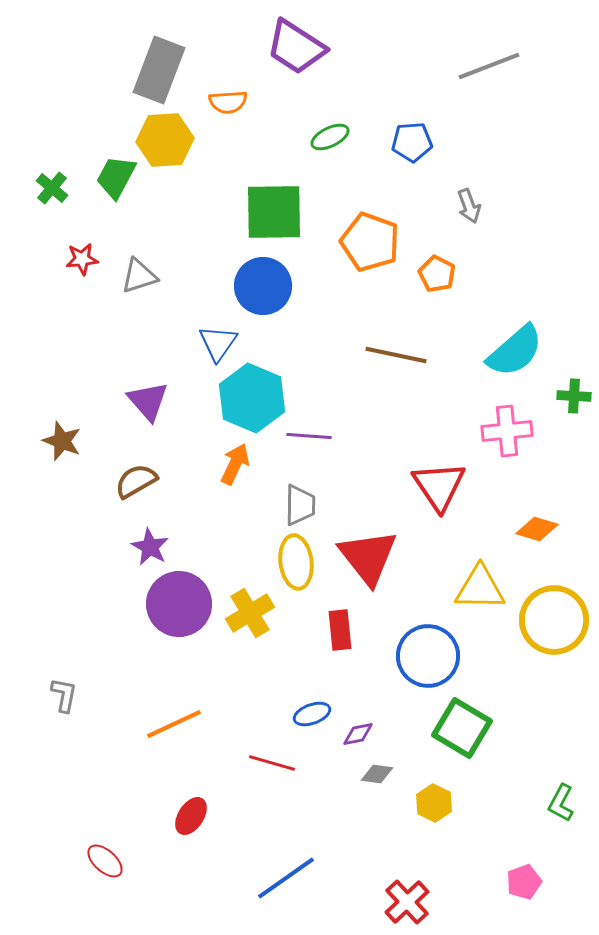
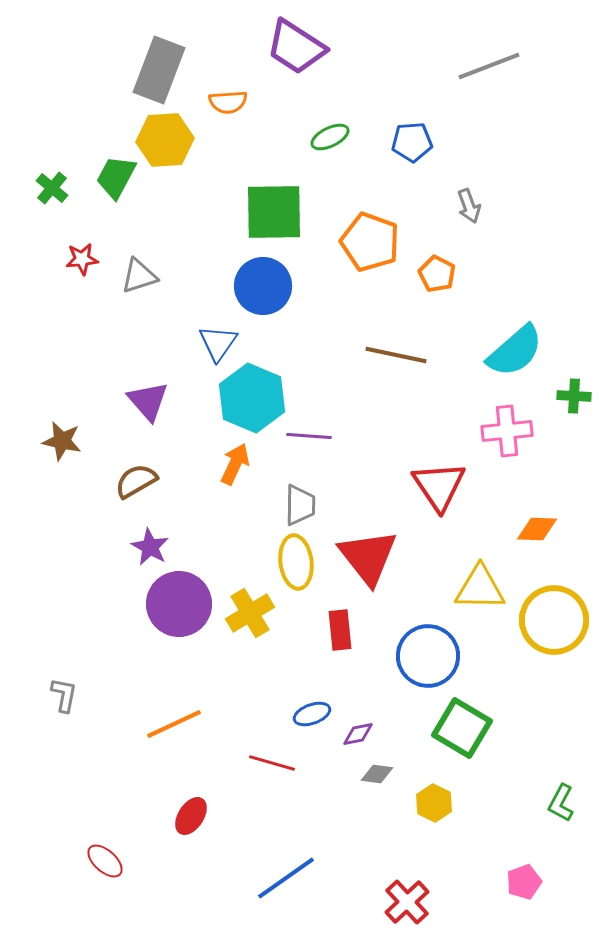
brown star at (62, 441): rotated 9 degrees counterclockwise
orange diamond at (537, 529): rotated 15 degrees counterclockwise
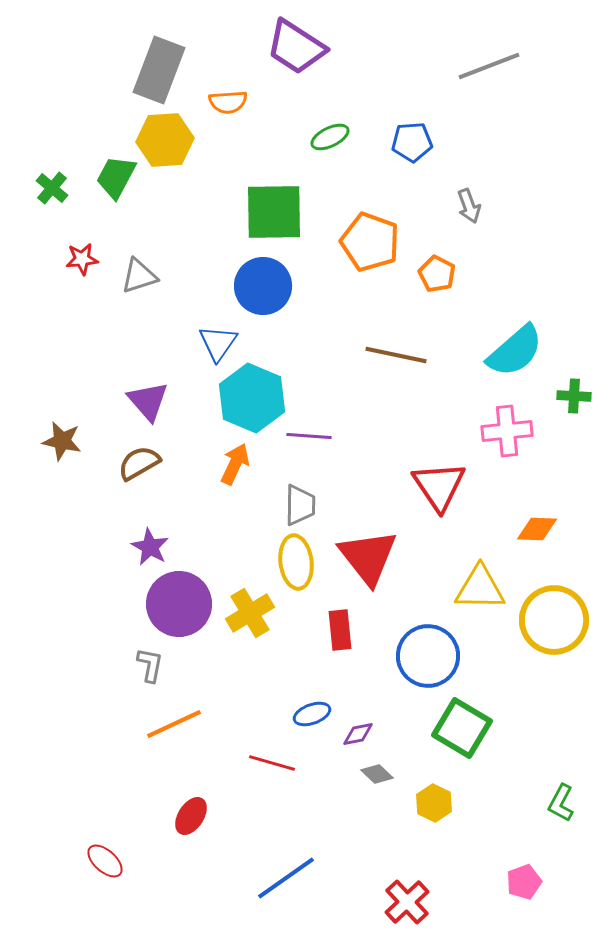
brown semicircle at (136, 481): moved 3 px right, 18 px up
gray L-shape at (64, 695): moved 86 px right, 30 px up
gray diamond at (377, 774): rotated 36 degrees clockwise
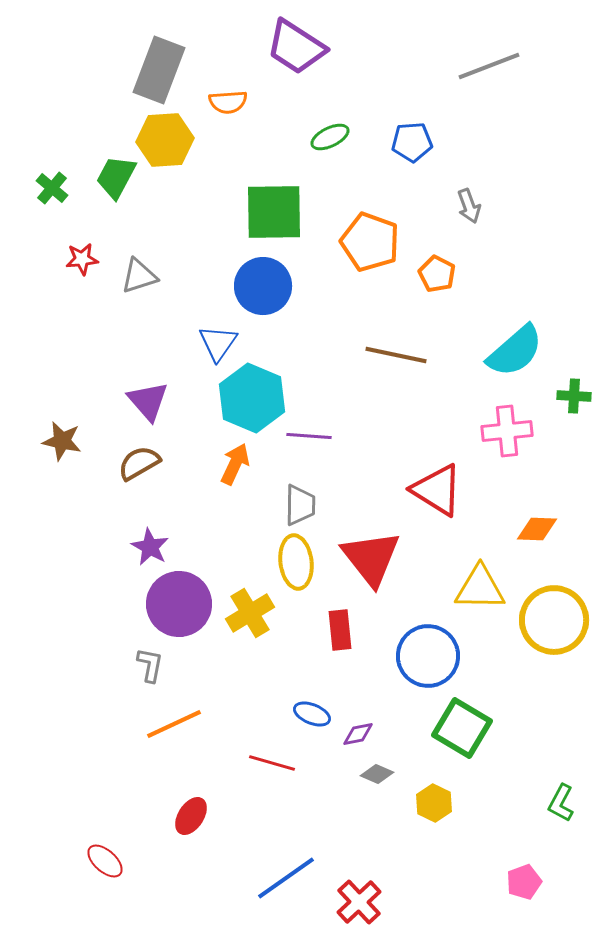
red triangle at (439, 486): moved 2 px left, 4 px down; rotated 24 degrees counterclockwise
red triangle at (368, 557): moved 3 px right, 1 px down
blue ellipse at (312, 714): rotated 42 degrees clockwise
gray diamond at (377, 774): rotated 20 degrees counterclockwise
red cross at (407, 902): moved 48 px left
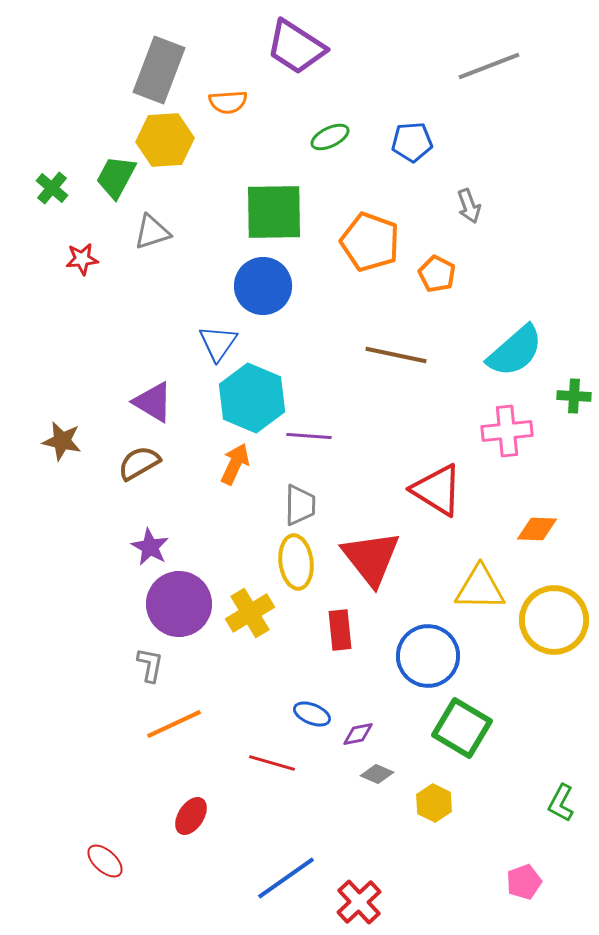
gray triangle at (139, 276): moved 13 px right, 44 px up
purple triangle at (148, 401): moved 5 px right, 1 px down; rotated 18 degrees counterclockwise
